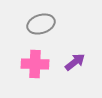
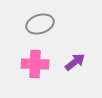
gray ellipse: moved 1 px left
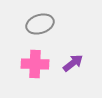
purple arrow: moved 2 px left, 1 px down
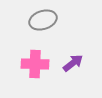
gray ellipse: moved 3 px right, 4 px up
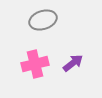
pink cross: rotated 16 degrees counterclockwise
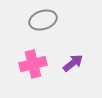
pink cross: moved 2 px left
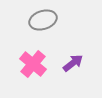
pink cross: rotated 36 degrees counterclockwise
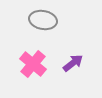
gray ellipse: rotated 28 degrees clockwise
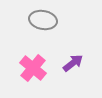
pink cross: moved 4 px down
